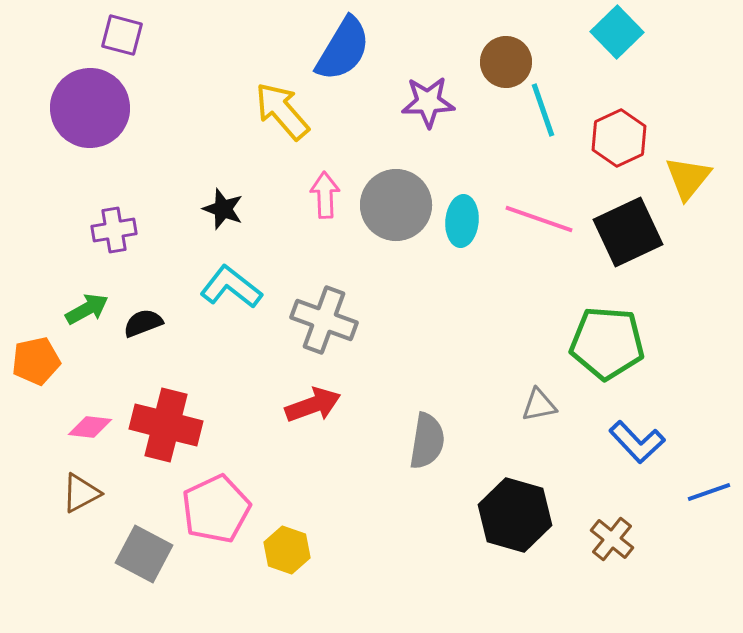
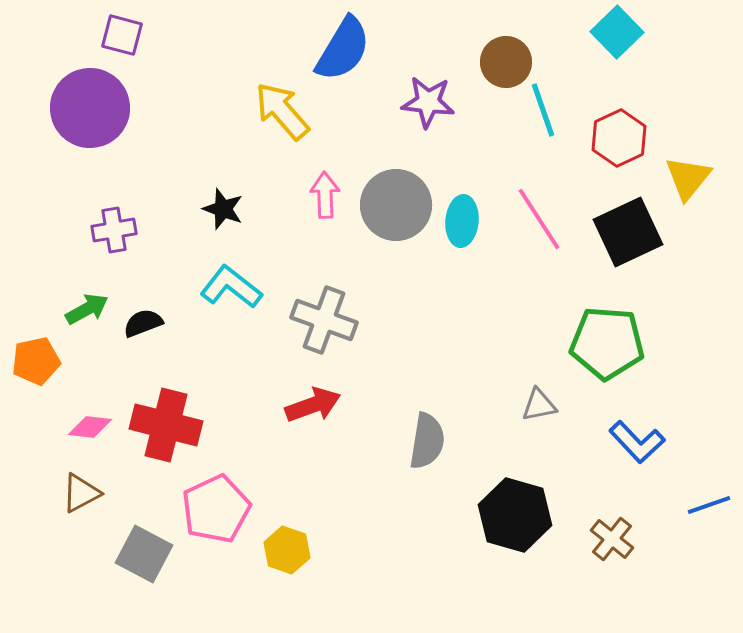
purple star: rotated 8 degrees clockwise
pink line: rotated 38 degrees clockwise
blue line: moved 13 px down
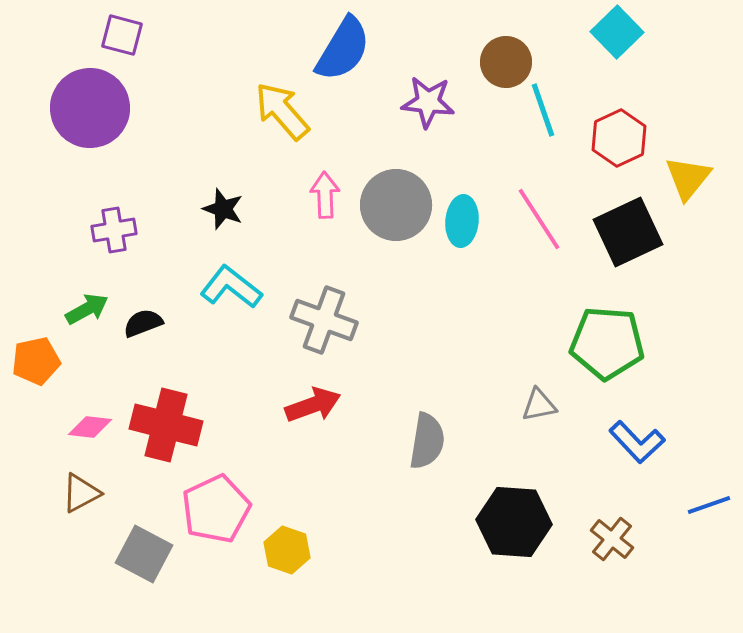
black hexagon: moved 1 px left, 7 px down; rotated 12 degrees counterclockwise
